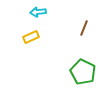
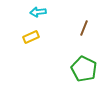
green pentagon: moved 1 px right, 3 px up
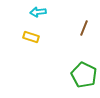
yellow rectangle: rotated 42 degrees clockwise
green pentagon: moved 6 px down
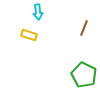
cyan arrow: rotated 91 degrees counterclockwise
yellow rectangle: moved 2 px left, 2 px up
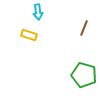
green pentagon: rotated 10 degrees counterclockwise
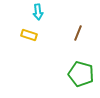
brown line: moved 6 px left, 5 px down
green pentagon: moved 3 px left, 1 px up
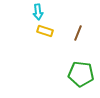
yellow rectangle: moved 16 px right, 4 px up
green pentagon: rotated 10 degrees counterclockwise
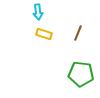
yellow rectangle: moved 1 px left, 3 px down
